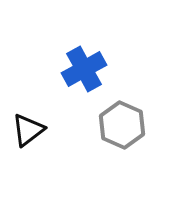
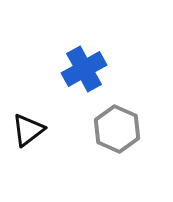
gray hexagon: moved 5 px left, 4 px down
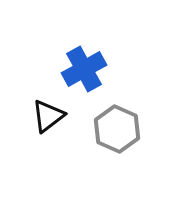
black triangle: moved 20 px right, 14 px up
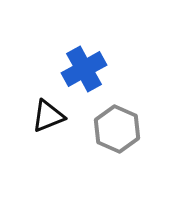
black triangle: rotated 15 degrees clockwise
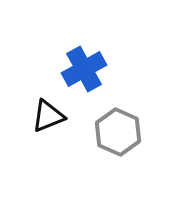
gray hexagon: moved 1 px right, 3 px down
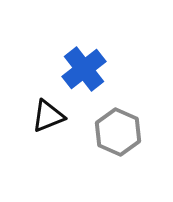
blue cross: rotated 9 degrees counterclockwise
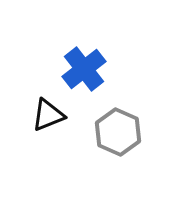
black triangle: moved 1 px up
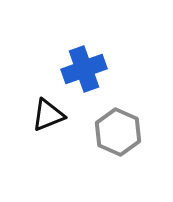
blue cross: rotated 18 degrees clockwise
